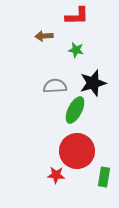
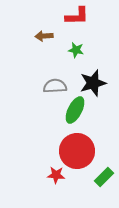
green rectangle: rotated 36 degrees clockwise
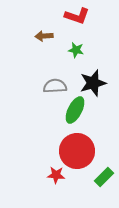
red L-shape: rotated 20 degrees clockwise
